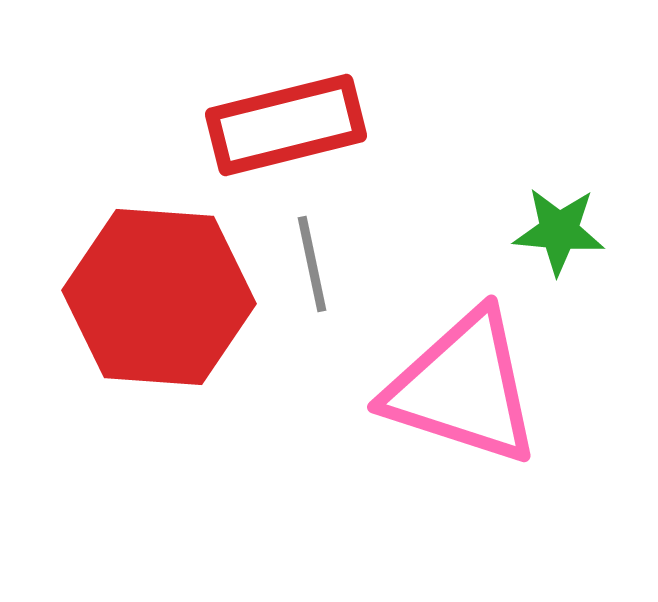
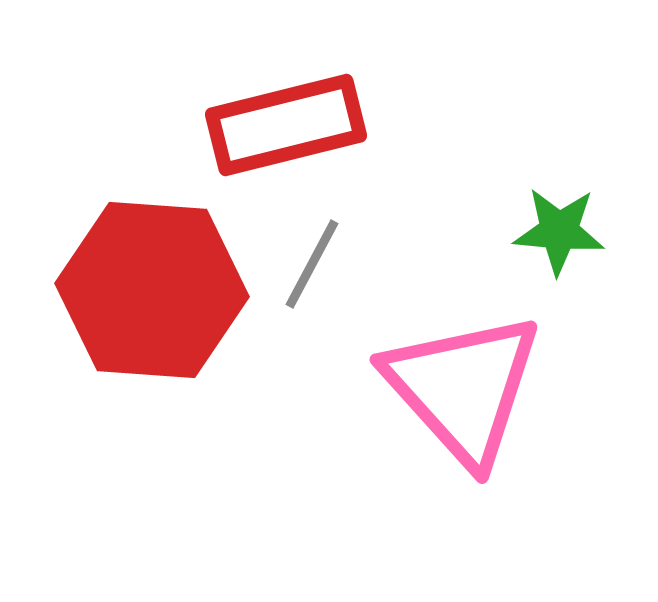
gray line: rotated 40 degrees clockwise
red hexagon: moved 7 px left, 7 px up
pink triangle: rotated 30 degrees clockwise
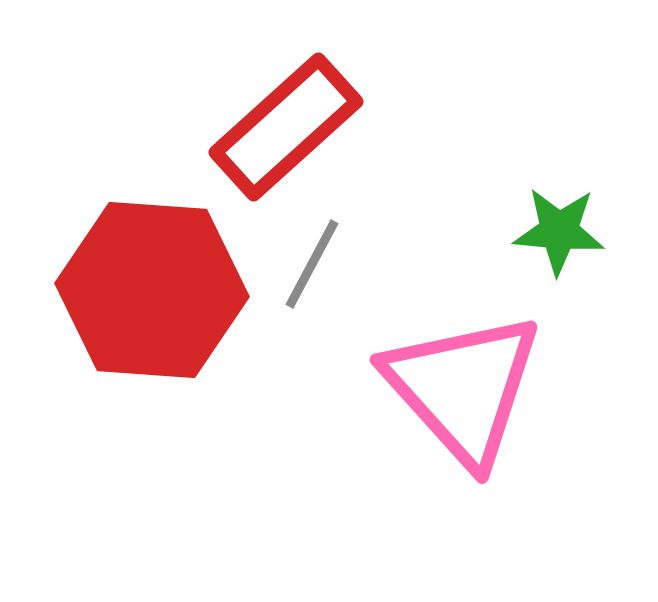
red rectangle: moved 2 px down; rotated 28 degrees counterclockwise
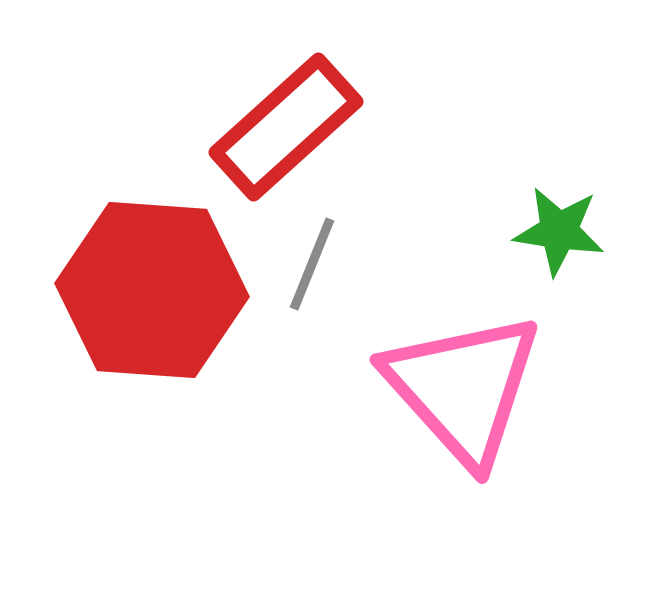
green star: rotated 4 degrees clockwise
gray line: rotated 6 degrees counterclockwise
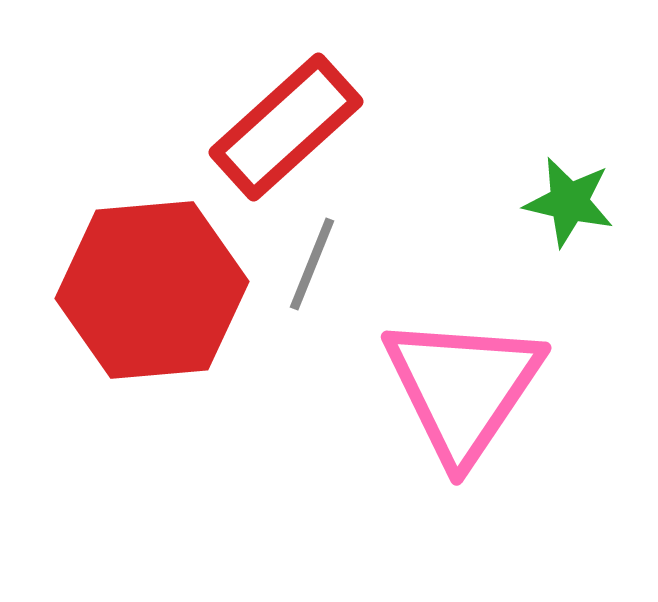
green star: moved 10 px right, 29 px up; rotated 4 degrees clockwise
red hexagon: rotated 9 degrees counterclockwise
pink triangle: rotated 16 degrees clockwise
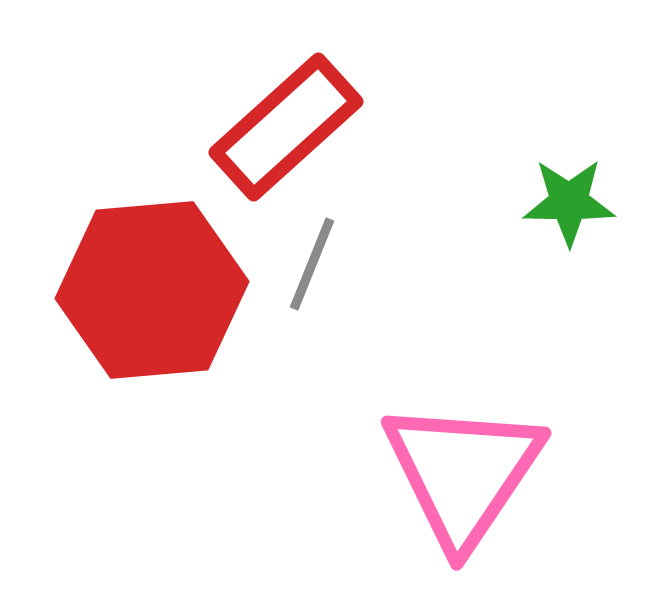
green star: rotated 12 degrees counterclockwise
pink triangle: moved 85 px down
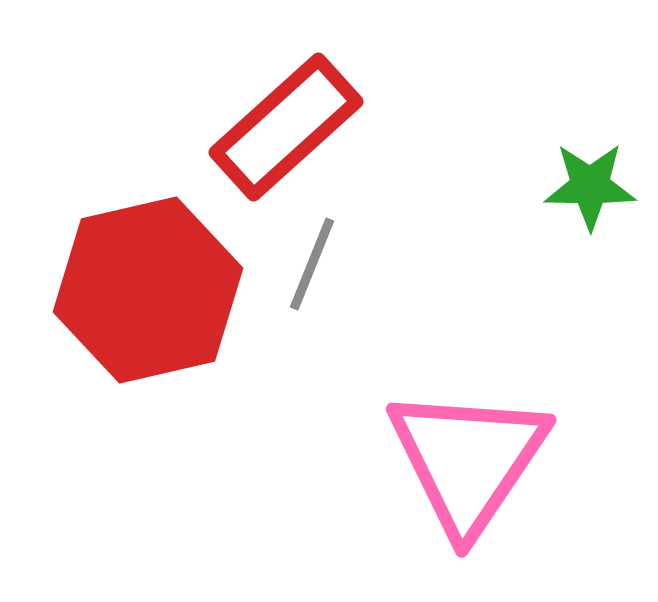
green star: moved 21 px right, 16 px up
red hexagon: moved 4 px left; rotated 8 degrees counterclockwise
pink triangle: moved 5 px right, 13 px up
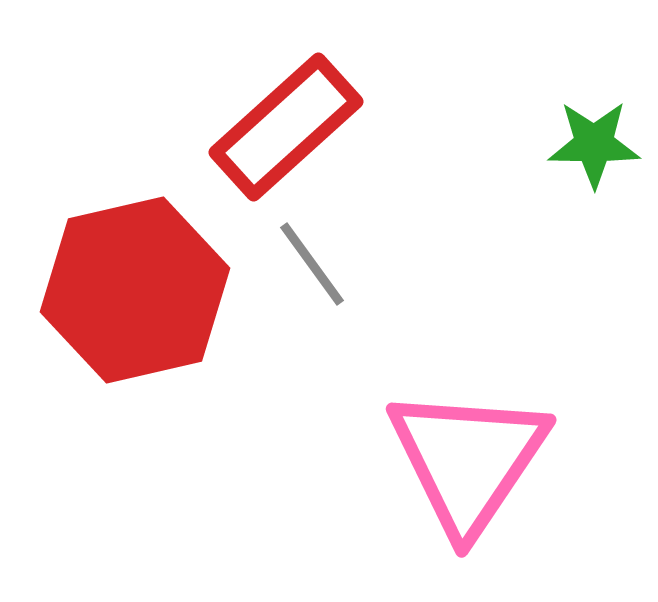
green star: moved 4 px right, 42 px up
gray line: rotated 58 degrees counterclockwise
red hexagon: moved 13 px left
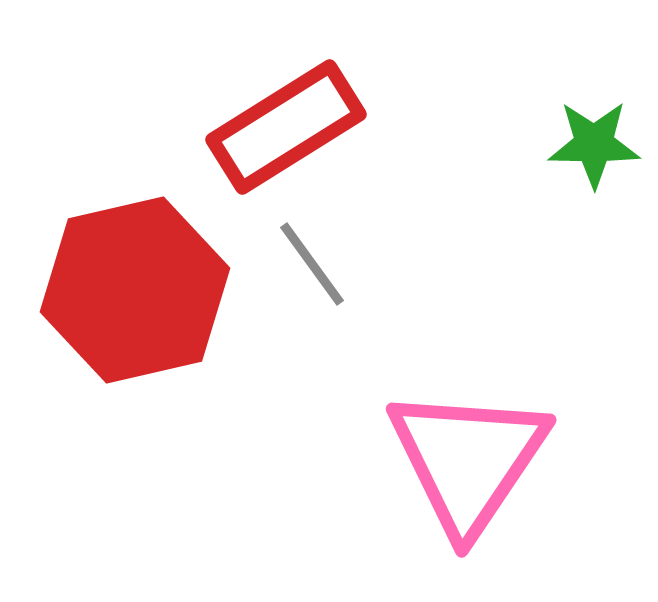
red rectangle: rotated 10 degrees clockwise
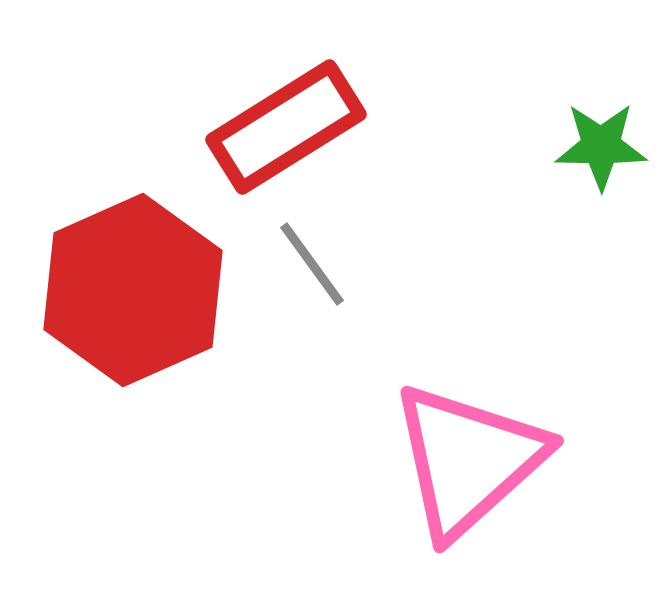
green star: moved 7 px right, 2 px down
red hexagon: moved 2 px left; rotated 11 degrees counterclockwise
pink triangle: rotated 14 degrees clockwise
